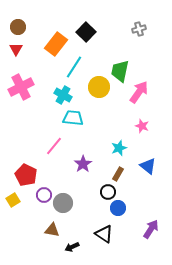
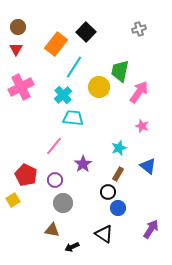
cyan cross: rotated 18 degrees clockwise
purple circle: moved 11 px right, 15 px up
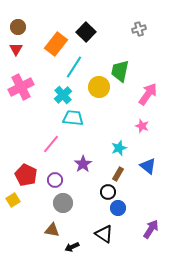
pink arrow: moved 9 px right, 2 px down
pink line: moved 3 px left, 2 px up
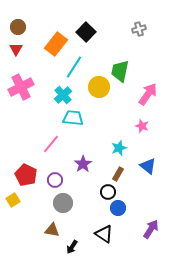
black arrow: rotated 32 degrees counterclockwise
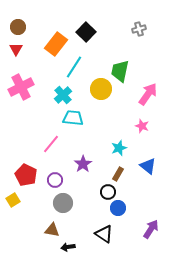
yellow circle: moved 2 px right, 2 px down
black arrow: moved 4 px left; rotated 48 degrees clockwise
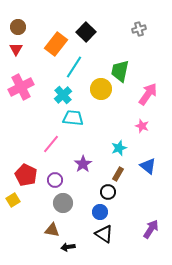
blue circle: moved 18 px left, 4 px down
